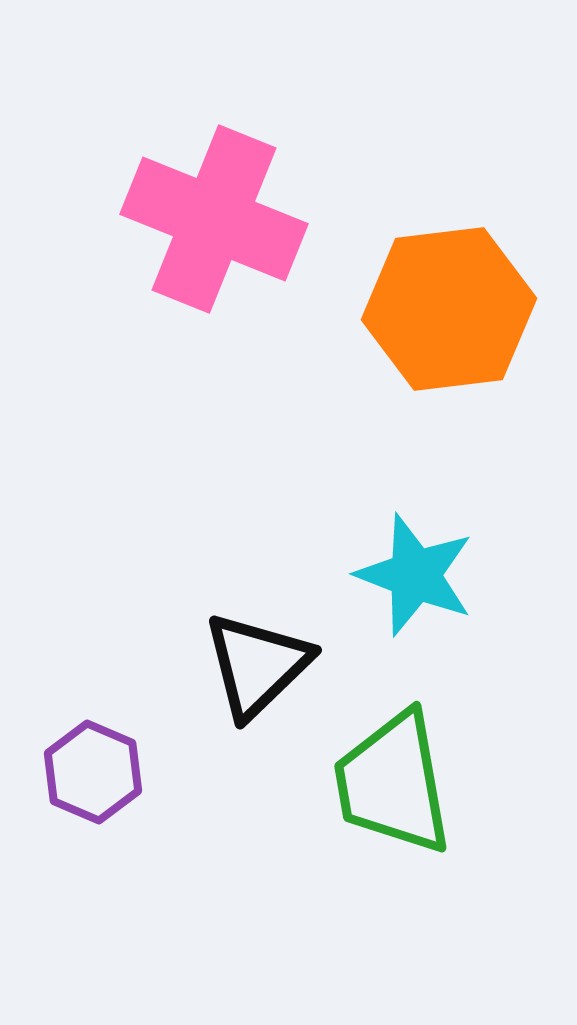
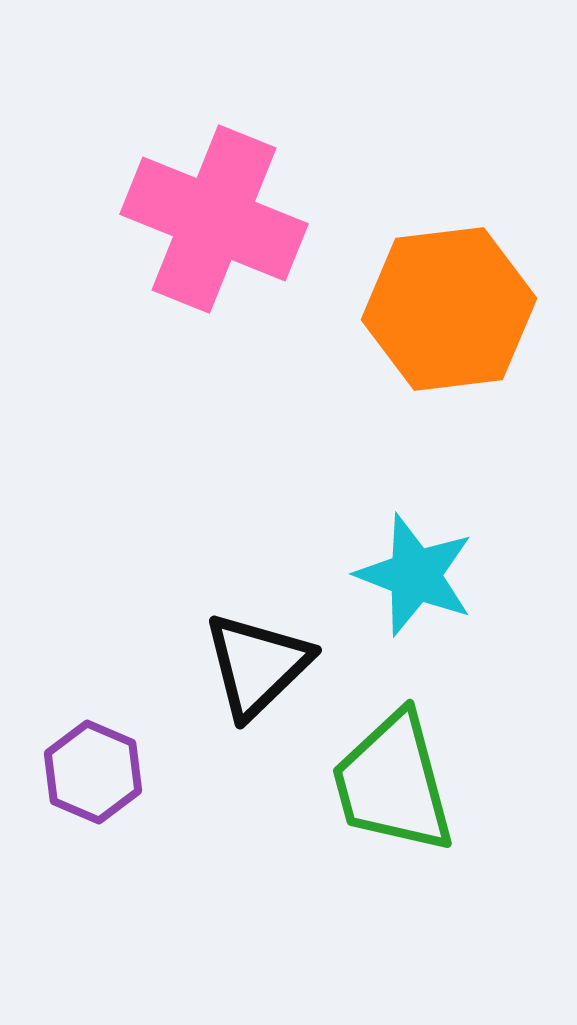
green trapezoid: rotated 5 degrees counterclockwise
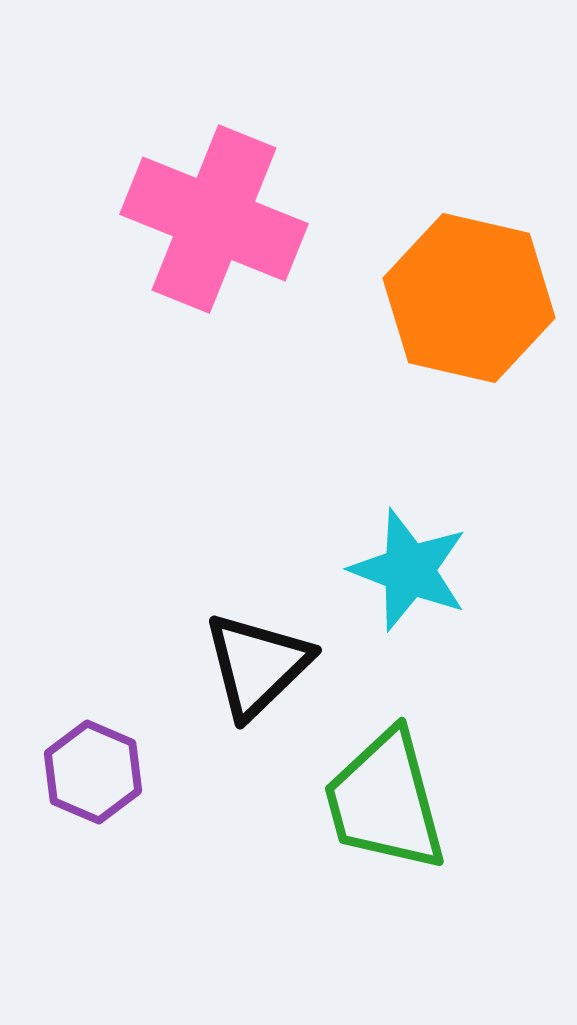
orange hexagon: moved 20 px right, 11 px up; rotated 20 degrees clockwise
cyan star: moved 6 px left, 5 px up
green trapezoid: moved 8 px left, 18 px down
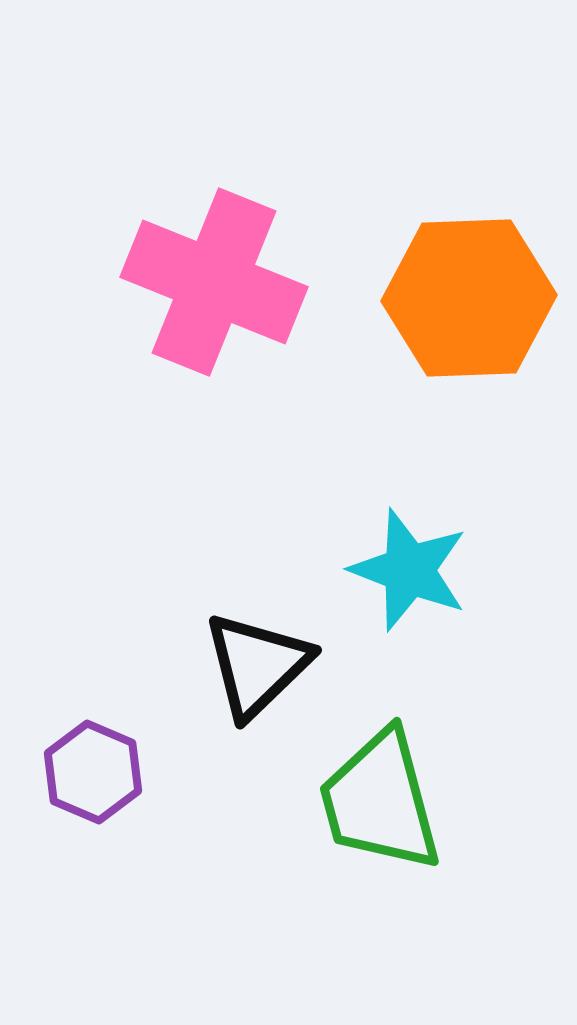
pink cross: moved 63 px down
orange hexagon: rotated 15 degrees counterclockwise
green trapezoid: moved 5 px left
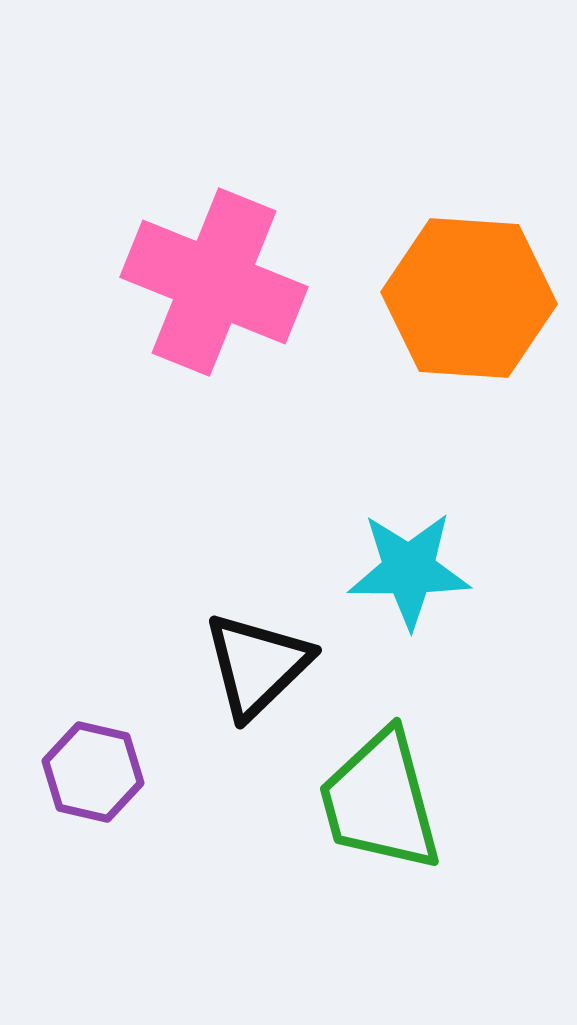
orange hexagon: rotated 6 degrees clockwise
cyan star: rotated 21 degrees counterclockwise
purple hexagon: rotated 10 degrees counterclockwise
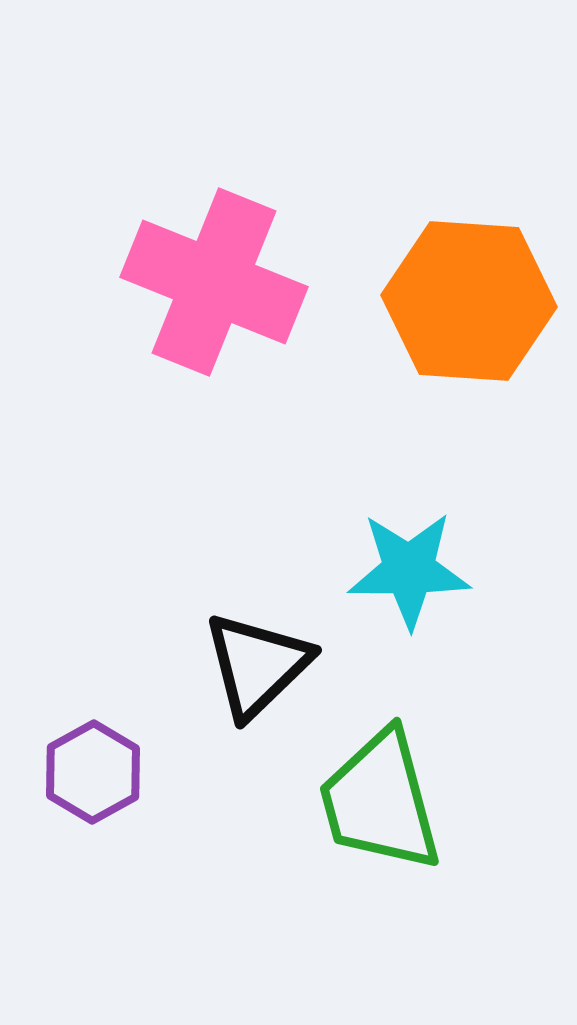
orange hexagon: moved 3 px down
purple hexagon: rotated 18 degrees clockwise
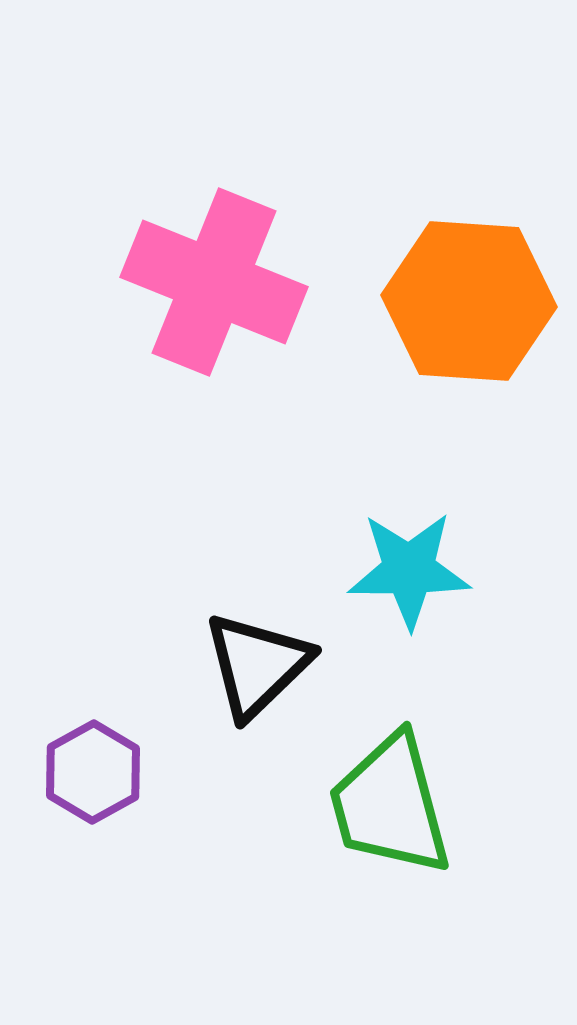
green trapezoid: moved 10 px right, 4 px down
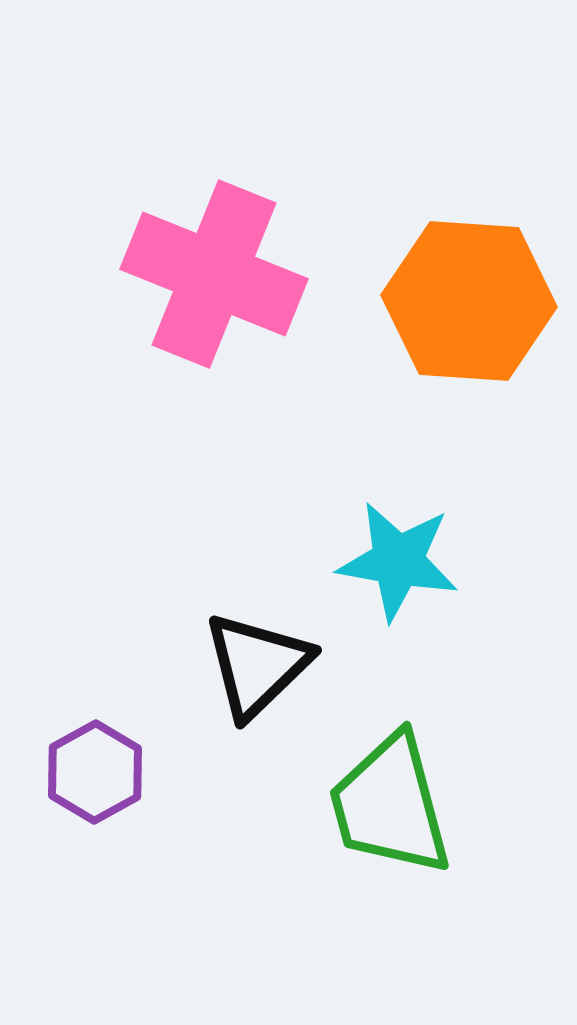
pink cross: moved 8 px up
cyan star: moved 11 px left, 9 px up; rotated 10 degrees clockwise
purple hexagon: moved 2 px right
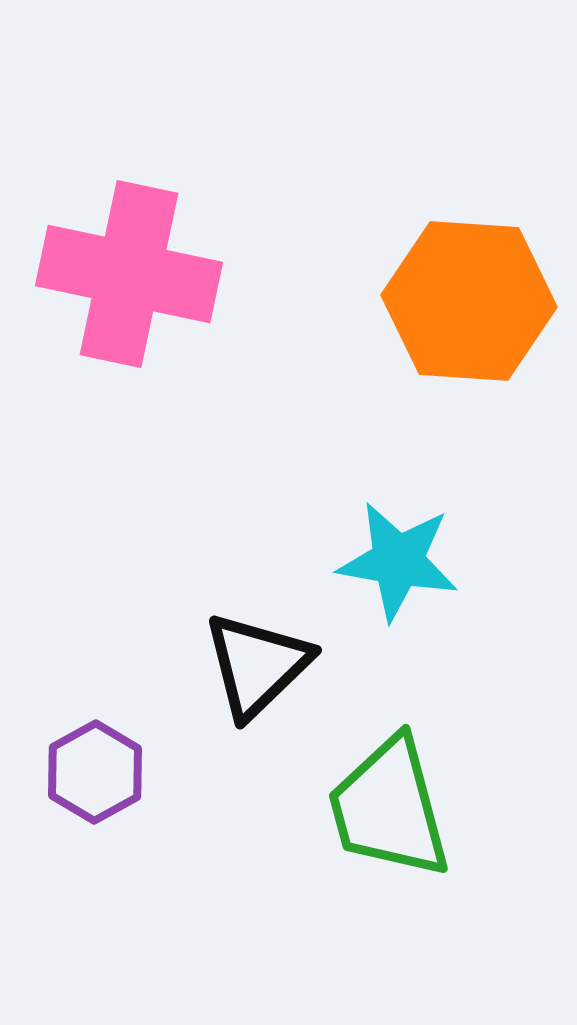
pink cross: moved 85 px left; rotated 10 degrees counterclockwise
green trapezoid: moved 1 px left, 3 px down
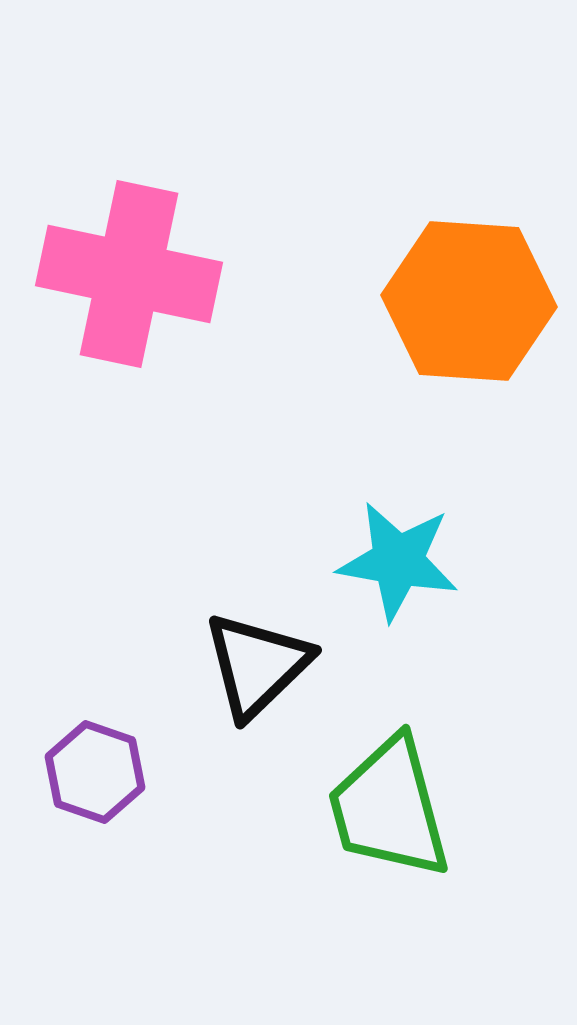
purple hexagon: rotated 12 degrees counterclockwise
